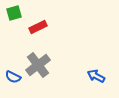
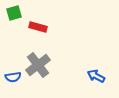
red rectangle: rotated 42 degrees clockwise
blue semicircle: rotated 35 degrees counterclockwise
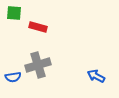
green square: rotated 21 degrees clockwise
gray cross: rotated 20 degrees clockwise
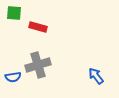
blue arrow: rotated 24 degrees clockwise
